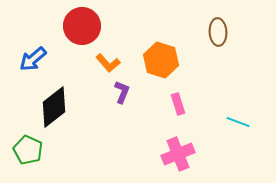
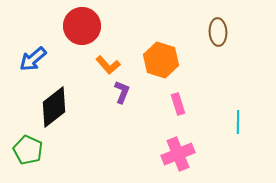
orange L-shape: moved 2 px down
cyan line: rotated 70 degrees clockwise
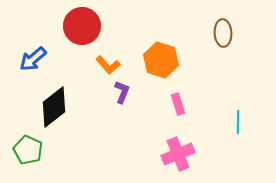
brown ellipse: moved 5 px right, 1 px down
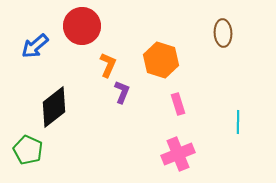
blue arrow: moved 2 px right, 13 px up
orange L-shape: rotated 115 degrees counterclockwise
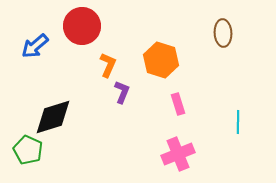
black diamond: moved 1 px left, 10 px down; rotated 21 degrees clockwise
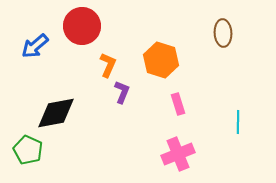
black diamond: moved 3 px right, 4 px up; rotated 6 degrees clockwise
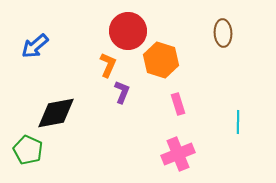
red circle: moved 46 px right, 5 px down
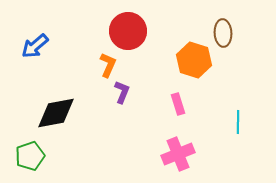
orange hexagon: moved 33 px right
green pentagon: moved 2 px right, 6 px down; rotated 28 degrees clockwise
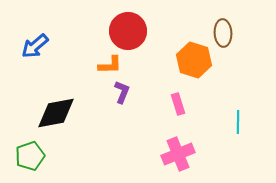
orange L-shape: moved 2 px right; rotated 65 degrees clockwise
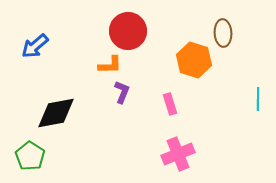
pink rectangle: moved 8 px left
cyan line: moved 20 px right, 23 px up
green pentagon: rotated 20 degrees counterclockwise
